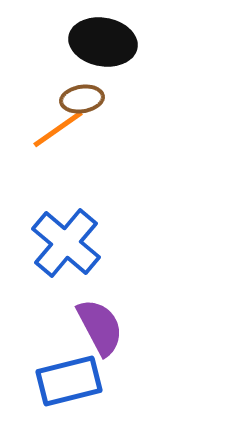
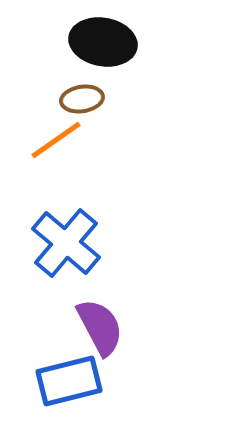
orange line: moved 2 px left, 11 px down
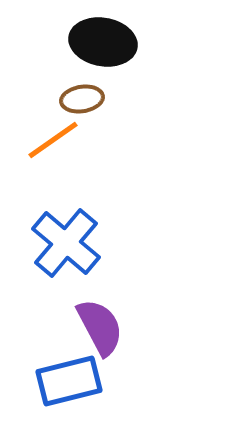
orange line: moved 3 px left
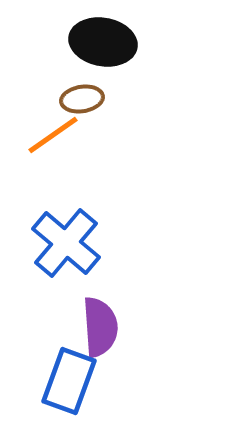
orange line: moved 5 px up
purple semicircle: rotated 24 degrees clockwise
blue rectangle: rotated 56 degrees counterclockwise
